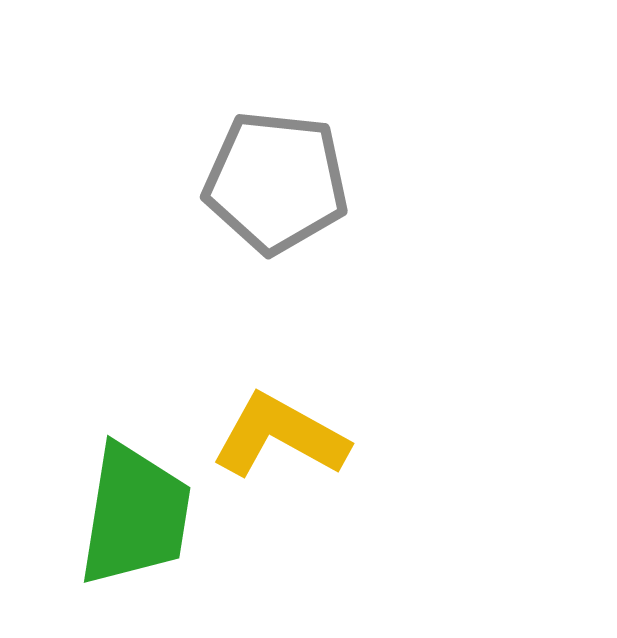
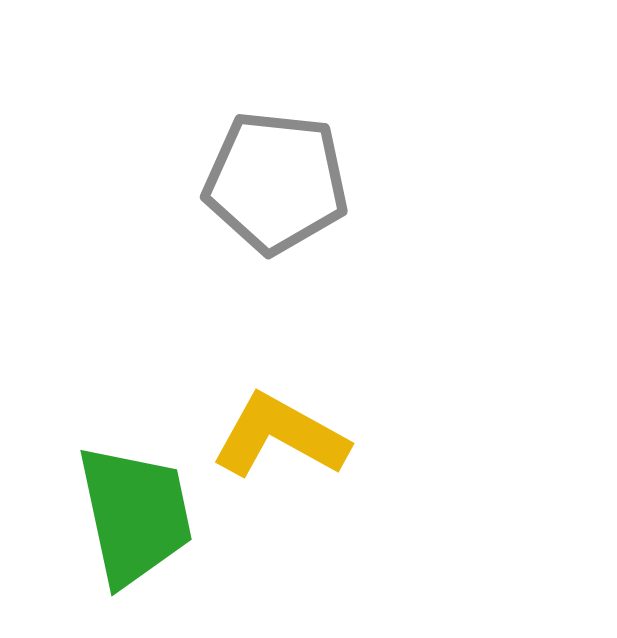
green trapezoid: rotated 21 degrees counterclockwise
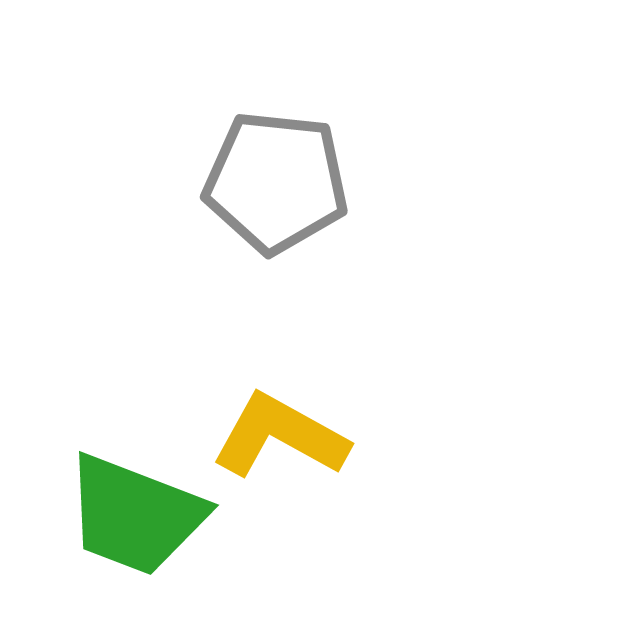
green trapezoid: rotated 123 degrees clockwise
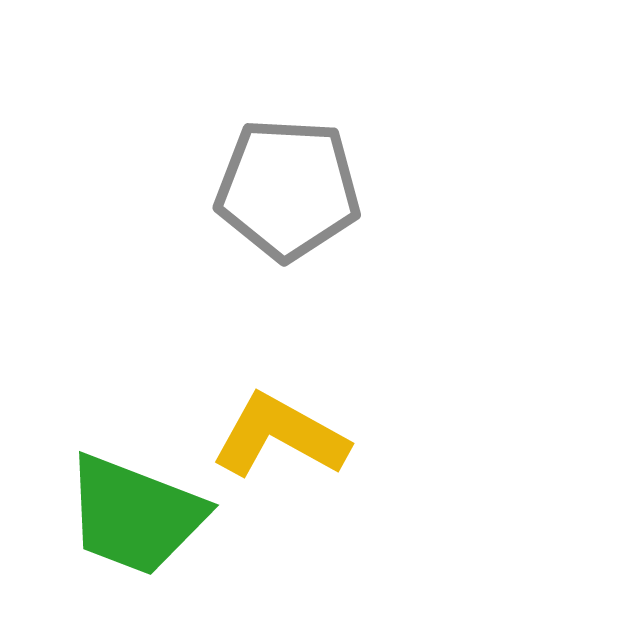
gray pentagon: moved 12 px right, 7 px down; rotated 3 degrees counterclockwise
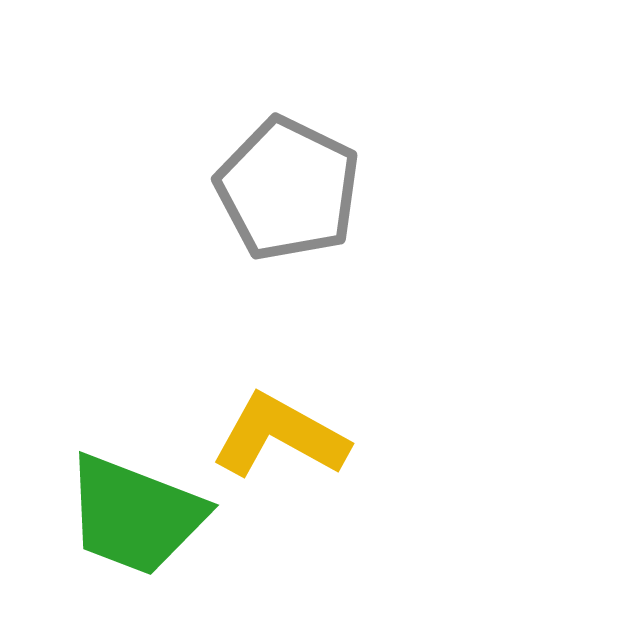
gray pentagon: rotated 23 degrees clockwise
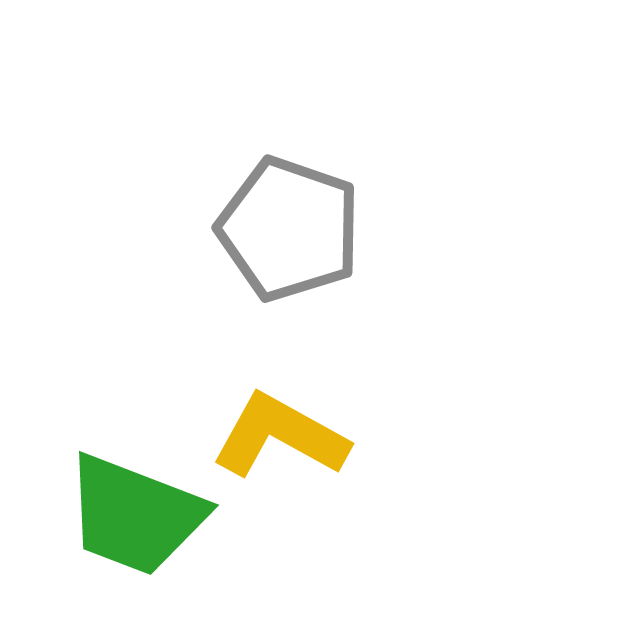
gray pentagon: moved 1 px right, 40 px down; rotated 7 degrees counterclockwise
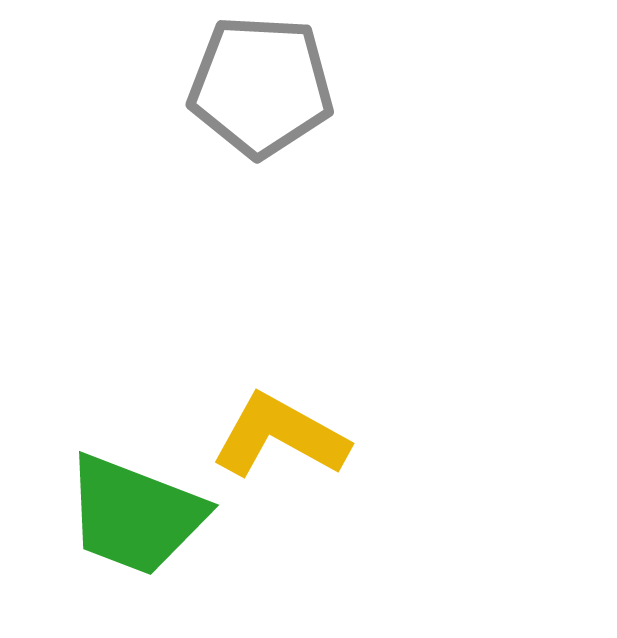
gray pentagon: moved 28 px left, 143 px up; rotated 16 degrees counterclockwise
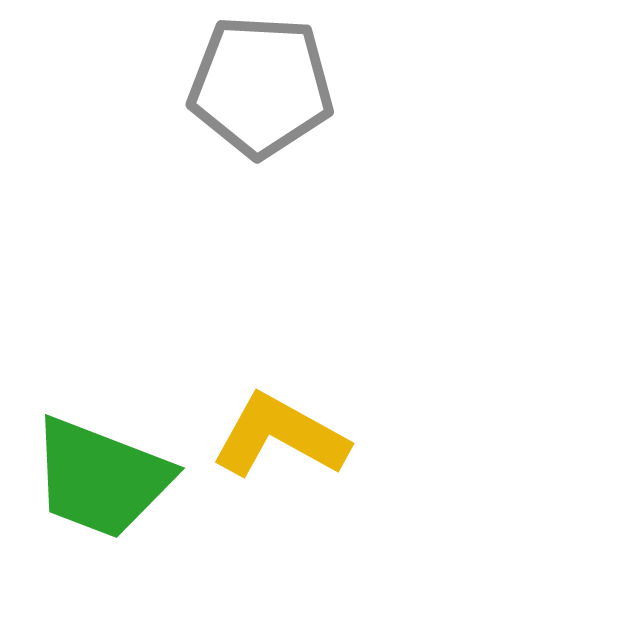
green trapezoid: moved 34 px left, 37 px up
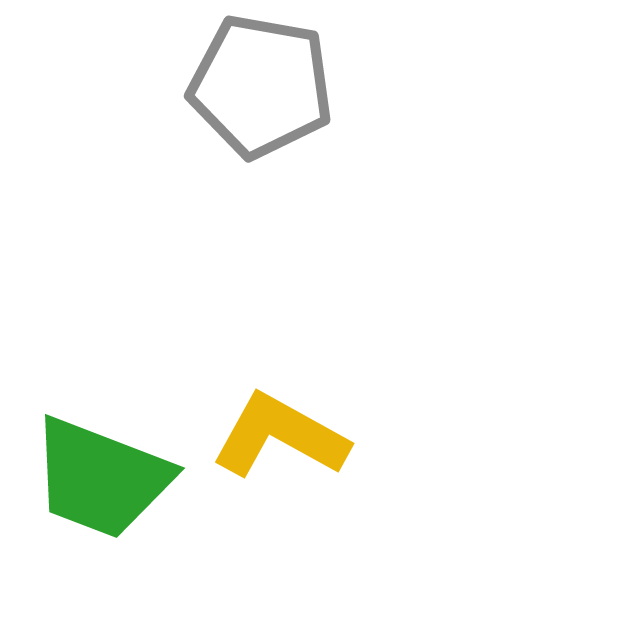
gray pentagon: rotated 7 degrees clockwise
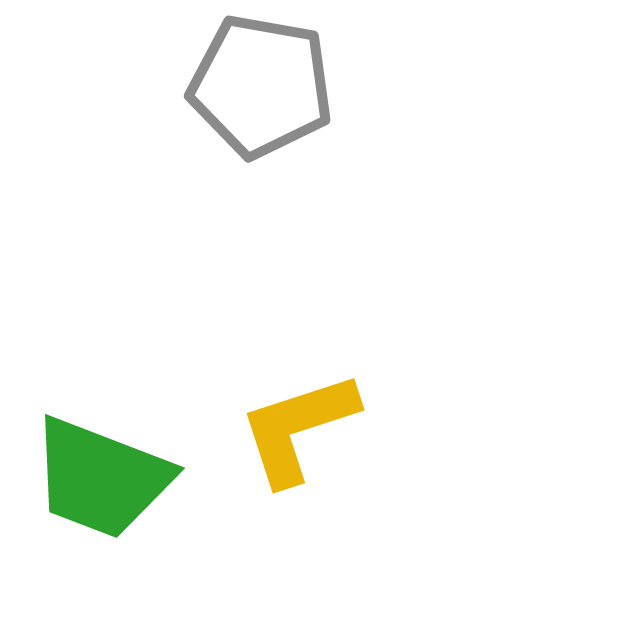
yellow L-shape: moved 18 px right, 8 px up; rotated 47 degrees counterclockwise
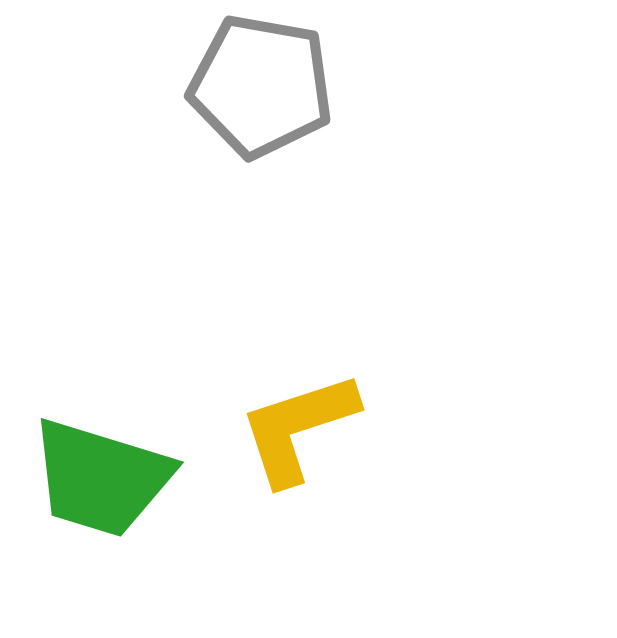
green trapezoid: rotated 4 degrees counterclockwise
